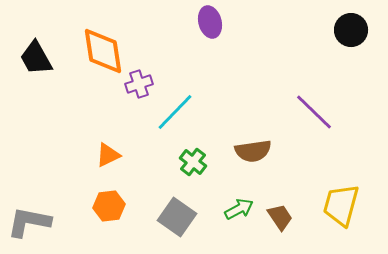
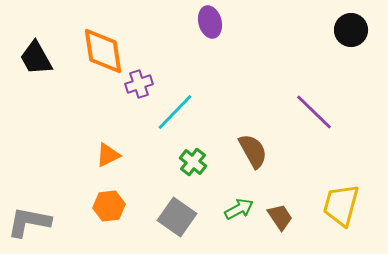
brown semicircle: rotated 111 degrees counterclockwise
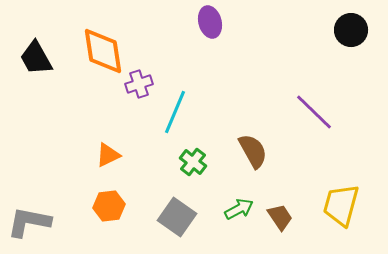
cyan line: rotated 21 degrees counterclockwise
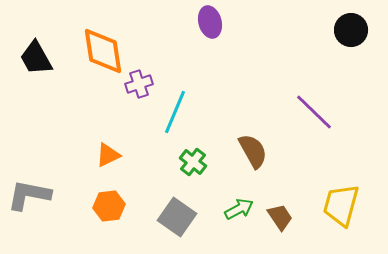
gray L-shape: moved 27 px up
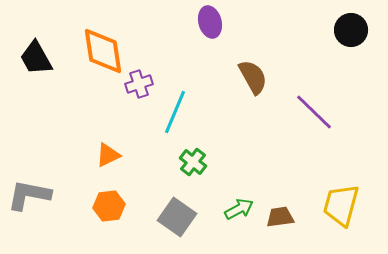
brown semicircle: moved 74 px up
brown trapezoid: rotated 64 degrees counterclockwise
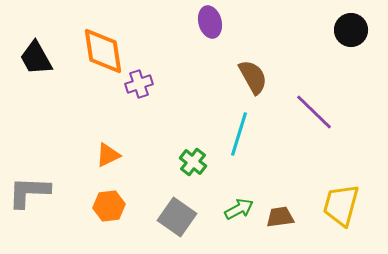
cyan line: moved 64 px right, 22 px down; rotated 6 degrees counterclockwise
gray L-shape: moved 3 px up; rotated 9 degrees counterclockwise
